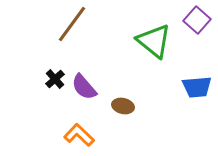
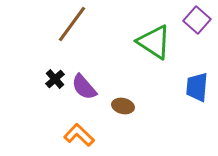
green triangle: moved 1 px down; rotated 6 degrees counterclockwise
blue trapezoid: rotated 100 degrees clockwise
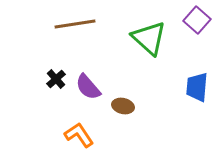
brown line: moved 3 px right; rotated 45 degrees clockwise
green triangle: moved 5 px left, 4 px up; rotated 9 degrees clockwise
black cross: moved 1 px right
purple semicircle: moved 4 px right
orange L-shape: rotated 12 degrees clockwise
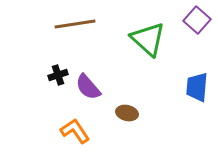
green triangle: moved 1 px left, 1 px down
black cross: moved 2 px right, 4 px up; rotated 24 degrees clockwise
brown ellipse: moved 4 px right, 7 px down
orange L-shape: moved 4 px left, 4 px up
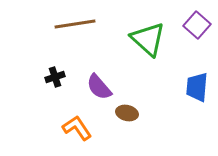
purple square: moved 5 px down
black cross: moved 3 px left, 2 px down
purple semicircle: moved 11 px right
orange L-shape: moved 2 px right, 3 px up
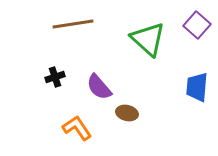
brown line: moved 2 px left
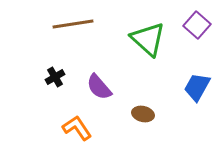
black cross: rotated 12 degrees counterclockwise
blue trapezoid: rotated 24 degrees clockwise
brown ellipse: moved 16 px right, 1 px down
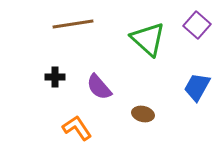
black cross: rotated 30 degrees clockwise
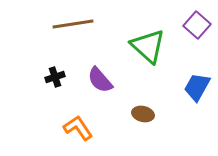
green triangle: moved 7 px down
black cross: rotated 18 degrees counterclockwise
purple semicircle: moved 1 px right, 7 px up
orange L-shape: moved 1 px right
